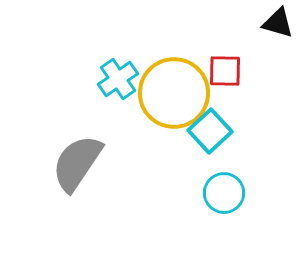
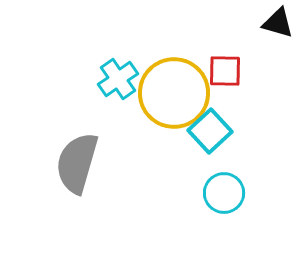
gray semicircle: rotated 18 degrees counterclockwise
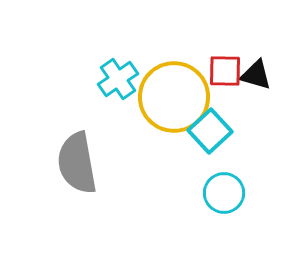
black triangle: moved 22 px left, 52 px down
yellow circle: moved 4 px down
gray semicircle: rotated 26 degrees counterclockwise
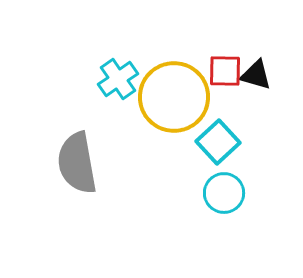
cyan square: moved 8 px right, 11 px down
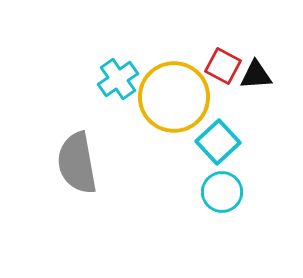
red square: moved 2 px left, 5 px up; rotated 27 degrees clockwise
black triangle: rotated 20 degrees counterclockwise
cyan circle: moved 2 px left, 1 px up
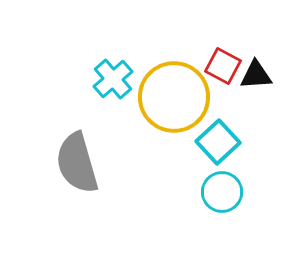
cyan cross: moved 5 px left; rotated 6 degrees counterclockwise
gray semicircle: rotated 6 degrees counterclockwise
